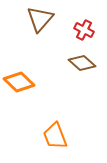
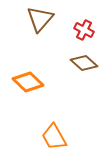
brown diamond: moved 2 px right
orange diamond: moved 9 px right
orange trapezoid: moved 1 px left, 1 px down; rotated 8 degrees counterclockwise
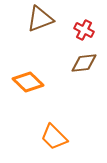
brown triangle: rotated 28 degrees clockwise
brown diamond: rotated 48 degrees counterclockwise
orange trapezoid: rotated 16 degrees counterclockwise
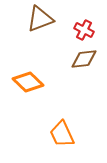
brown diamond: moved 4 px up
orange trapezoid: moved 8 px right, 3 px up; rotated 20 degrees clockwise
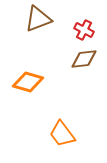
brown triangle: moved 2 px left
orange diamond: rotated 28 degrees counterclockwise
orange trapezoid: rotated 12 degrees counterclockwise
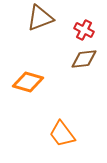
brown triangle: moved 2 px right, 1 px up
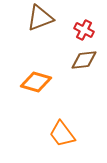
brown diamond: moved 1 px down
orange diamond: moved 8 px right
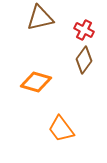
brown triangle: rotated 8 degrees clockwise
brown diamond: rotated 48 degrees counterclockwise
orange trapezoid: moved 1 px left, 5 px up
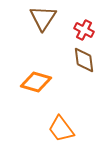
brown triangle: moved 3 px right; rotated 44 degrees counterclockwise
brown diamond: rotated 44 degrees counterclockwise
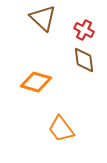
brown triangle: rotated 20 degrees counterclockwise
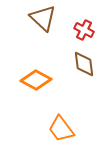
brown diamond: moved 4 px down
orange diamond: moved 2 px up; rotated 12 degrees clockwise
